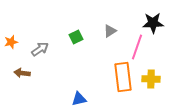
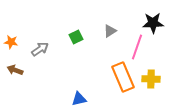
orange star: rotated 24 degrees clockwise
brown arrow: moved 7 px left, 3 px up; rotated 14 degrees clockwise
orange rectangle: rotated 16 degrees counterclockwise
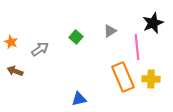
black star: rotated 20 degrees counterclockwise
green square: rotated 24 degrees counterclockwise
orange star: rotated 16 degrees clockwise
pink line: rotated 25 degrees counterclockwise
brown arrow: moved 1 px down
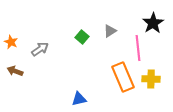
black star: rotated 10 degrees counterclockwise
green square: moved 6 px right
pink line: moved 1 px right, 1 px down
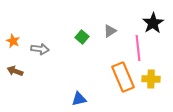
orange star: moved 2 px right, 1 px up
gray arrow: rotated 42 degrees clockwise
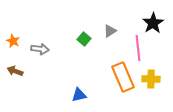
green square: moved 2 px right, 2 px down
blue triangle: moved 4 px up
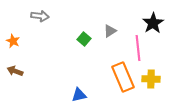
gray arrow: moved 33 px up
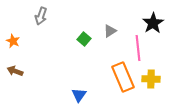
gray arrow: moved 1 px right; rotated 102 degrees clockwise
blue triangle: rotated 42 degrees counterclockwise
